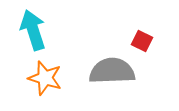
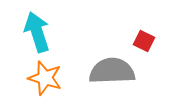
cyan arrow: moved 4 px right, 2 px down
red square: moved 2 px right
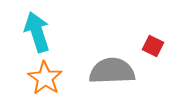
red square: moved 9 px right, 5 px down
orange star: rotated 16 degrees clockwise
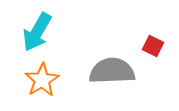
cyan arrow: rotated 132 degrees counterclockwise
orange star: moved 3 px left, 2 px down; rotated 8 degrees clockwise
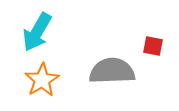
red square: rotated 15 degrees counterclockwise
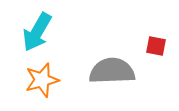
red square: moved 3 px right
orange star: rotated 16 degrees clockwise
